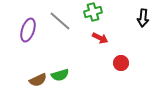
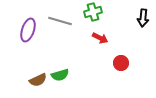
gray line: rotated 25 degrees counterclockwise
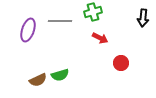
gray line: rotated 15 degrees counterclockwise
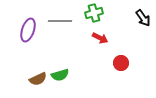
green cross: moved 1 px right, 1 px down
black arrow: rotated 42 degrees counterclockwise
brown semicircle: moved 1 px up
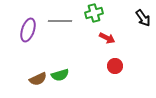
red arrow: moved 7 px right
red circle: moved 6 px left, 3 px down
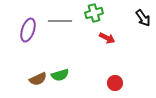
red circle: moved 17 px down
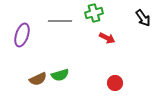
purple ellipse: moved 6 px left, 5 px down
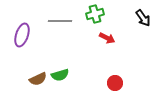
green cross: moved 1 px right, 1 px down
